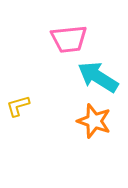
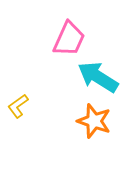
pink trapezoid: rotated 60 degrees counterclockwise
yellow L-shape: rotated 20 degrees counterclockwise
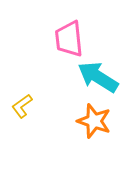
pink trapezoid: rotated 150 degrees clockwise
yellow L-shape: moved 4 px right
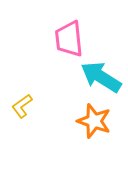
cyan arrow: moved 3 px right
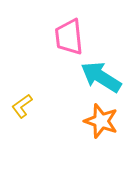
pink trapezoid: moved 2 px up
orange star: moved 7 px right
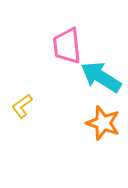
pink trapezoid: moved 2 px left, 9 px down
orange star: moved 2 px right, 2 px down
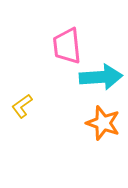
cyan arrow: rotated 144 degrees clockwise
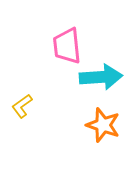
orange star: moved 2 px down
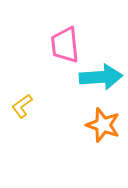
pink trapezoid: moved 2 px left, 1 px up
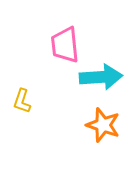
yellow L-shape: moved 5 px up; rotated 35 degrees counterclockwise
